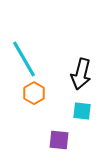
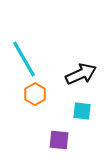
black arrow: rotated 128 degrees counterclockwise
orange hexagon: moved 1 px right, 1 px down
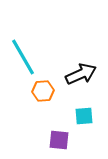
cyan line: moved 1 px left, 2 px up
orange hexagon: moved 8 px right, 3 px up; rotated 25 degrees clockwise
cyan square: moved 2 px right, 5 px down; rotated 12 degrees counterclockwise
